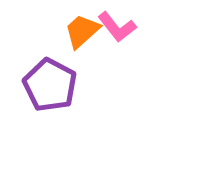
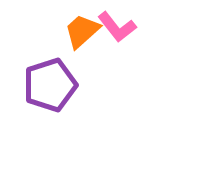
purple pentagon: rotated 26 degrees clockwise
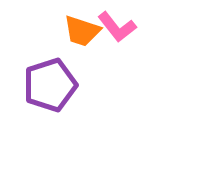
orange trapezoid: rotated 120 degrees counterclockwise
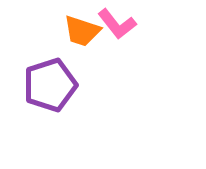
pink L-shape: moved 3 px up
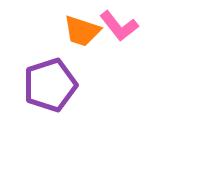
pink L-shape: moved 2 px right, 2 px down
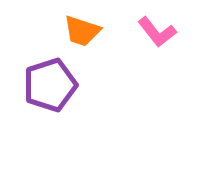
pink L-shape: moved 38 px right, 6 px down
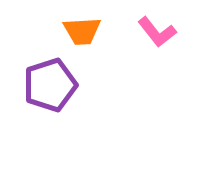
orange trapezoid: rotated 21 degrees counterclockwise
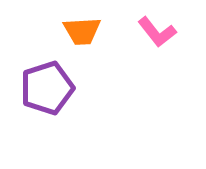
purple pentagon: moved 3 px left, 3 px down
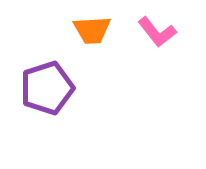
orange trapezoid: moved 10 px right, 1 px up
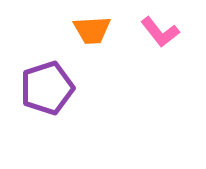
pink L-shape: moved 3 px right
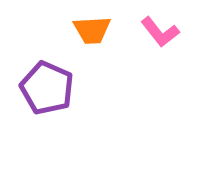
purple pentagon: rotated 30 degrees counterclockwise
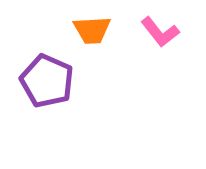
purple pentagon: moved 7 px up
